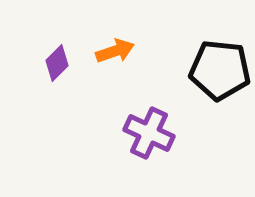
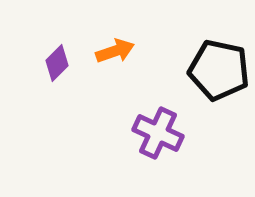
black pentagon: moved 1 px left; rotated 6 degrees clockwise
purple cross: moved 9 px right
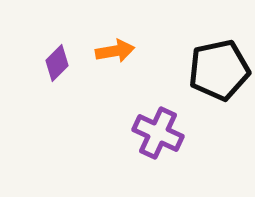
orange arrow: rotated 9 degrees clockwise
black pentagon: rotated 24 degrees counterclockwise
